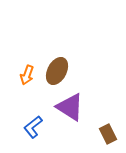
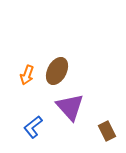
purple triangle: rotated 16 degrees clockwise
brown rectangle: moved 1 px left, 3 px up
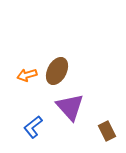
orange arrow: rotated 54 degrees clockwise
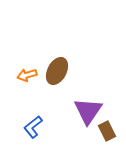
purple triangle: moved 18 px right, 4 px down; rotated 16 degrees clockwise
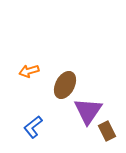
brown ellipse: moved 8 px right, 14 px down
orange arrow: moved 2 px right, 4 px up
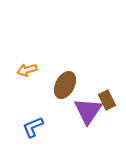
orange arrow: moved 2 px left, 1 px up
blue L-shape: rotated 15 degrees clockwise
brown rectangle: moved 31 px up
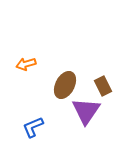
orange arrow: moved 1 px left, 6 px up
brown rectangle: moved 4 px left, 14 px up
purple triangle: moved 2 px left
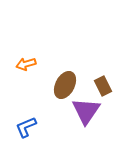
blue L-shape: moved 7 px left
